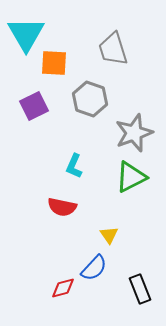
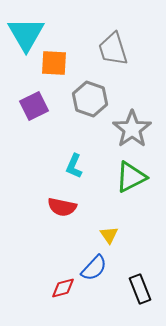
gray star: moved 2 px left, 4 px up; rotated 15 degrees counterclockwise
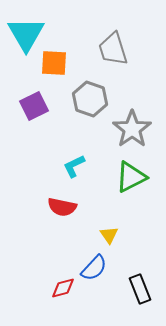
cyan L-shape: rotated 40 degrees clockwise
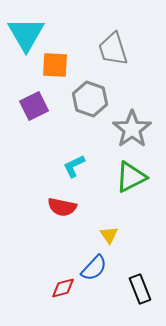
orange square: moved 1 px right, 2 px down
